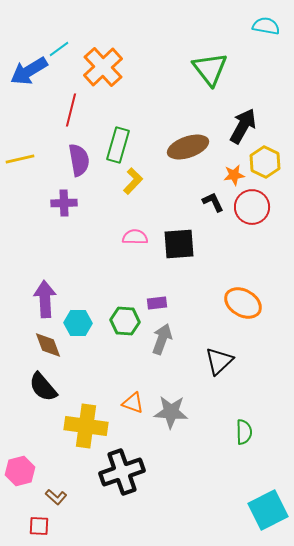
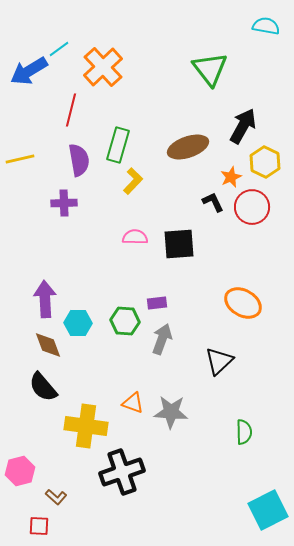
orange star: moved 3 px left, 2 px down; rotated 15 degrees counterclockwise
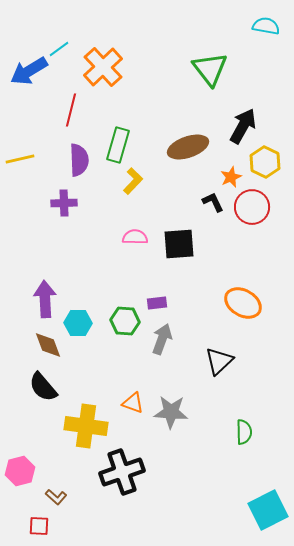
purple semicircle: rotated 8 degrees clockwise
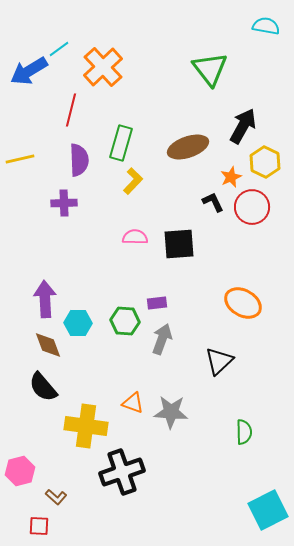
green rectangle: moved 3 px right, 2 px up
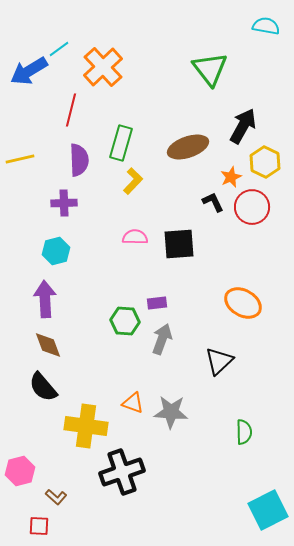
cyan hexagon: moved 22 px left, 72 px up; rotated 16 degrees counterclockwise
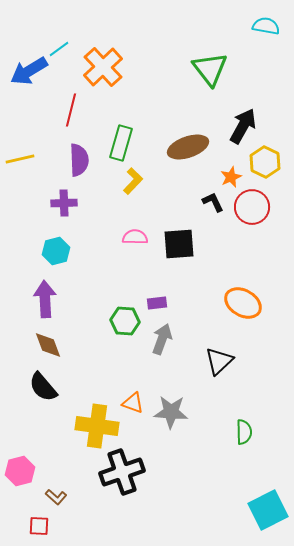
yellow cross: moved 11 px right
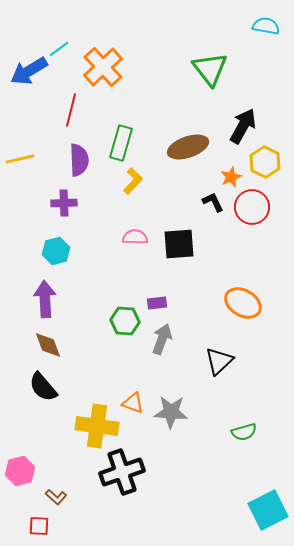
green semicircle: rotated 75 degrees clockwise
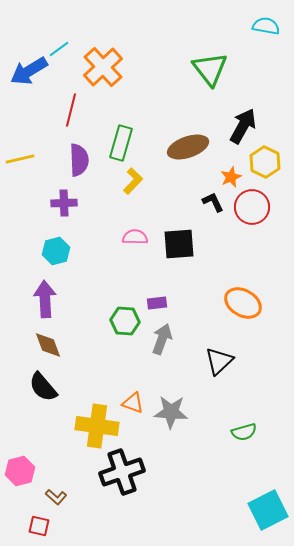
red square: rotated 10 degrees clockwise
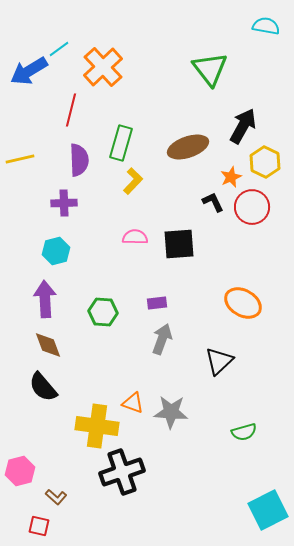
green hexagon: moved 22 px left, 9 px up
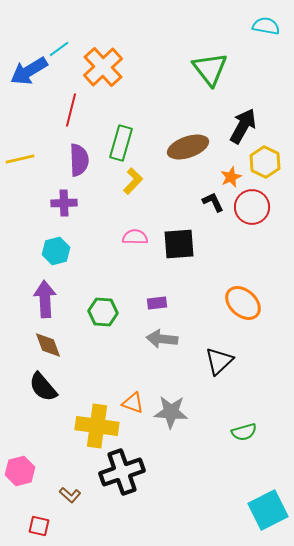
orange ellipse: rotated 12 degrees clockwise
gray arrow: rotated 104 degrees counterclockwise
brown L-shape: moved 14 px right, 2 px up
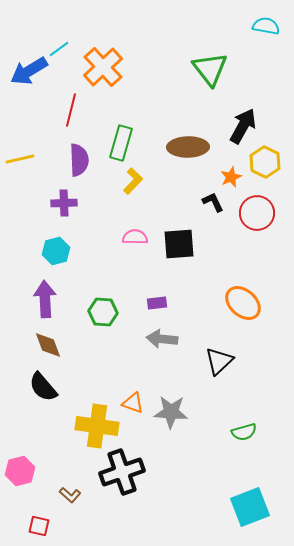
brown ellipse: rotated 18 degrees clockwise
red circle: moved 5 px right, 6 px down
cyan square: moved 18 px left, 3 px up; rotated 6 degrees clockwise
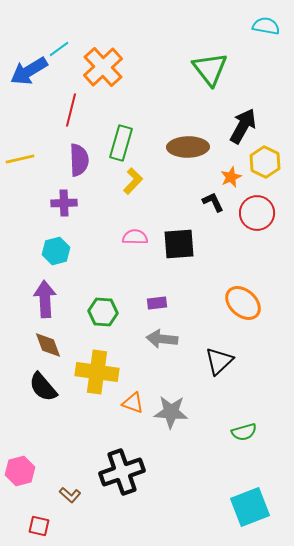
yellow cross: moved 54 px up
